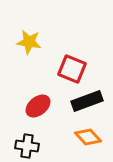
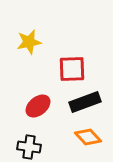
yellow star: rotated 20 degrees counterclockwise
red square: rotated 24 degrees counterclockwise
black rectangle: moved 2 px left, 1 px down
black cross: moved 2 px right, 1 px down
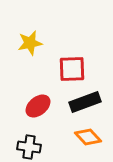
yellow star: moved 1 px right, 1 px down
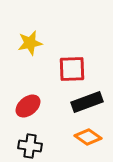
black rectangle: moved 2 px right
red ellipse: moved 10 px left
orange diamond: rotated 12 degrees counterclockwise
black cross: moved 1 px right, 1 px up
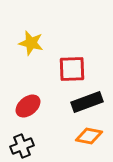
yellow star: moved 1 px right; rotated 25 degrees clockwise
orange diamond: moved 1 px right, 1 px up; rotated 24 degrees counterclockwise
black cross: moved 8 px left; rotated 30 degrees counterclockwise
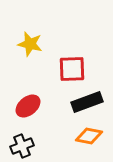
yellow star: moved 1 px left, 1 px down
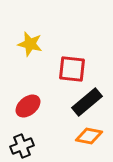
red square: rotated 8 degrees clockwise
black rectangle: rotated 20 degrees counterclockwise
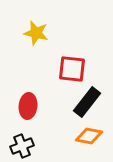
yellow star: moved 6 px right, 11 px up
black rectangle: rotated 12 degrees counterclockwise
red ellipse: rotated 45 degrees counterclockwise
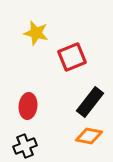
red square: moved 12 px up; rotated 28 degrees counterclockwise
black rectangle: moved 3 px right
black cross: moved 3 px right
